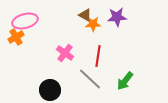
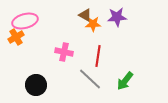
pink cross: moved 1 px left, 1 px up; rotated 24 degrees counterclockwise
black circle: moved 14 px left, 5 px up
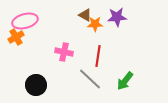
orange star: moved 2 px right
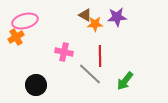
red line: moved 2 px right; rotated 10 degrees counterclockwise
gray line: moved 5 px up
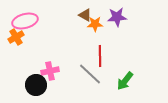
pink cross: moved 14 px left, 19 px down; rotated 24 degrees counterclockwise
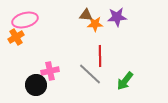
brown triangle: moved 1 px right; rotated 24 degrees counterclockwise
pink ellipse: moved 1 px up
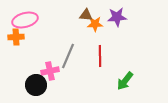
orange cross: rotated 28 degrees clockwise
gray line: moved 22 px left, 18 px up; rotated 70 degrees clockwise
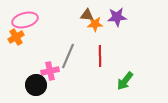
brown triangle: moved 1 px right
orange cross: rotated 28 degrees counterclockwise
